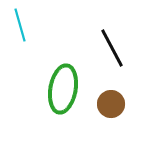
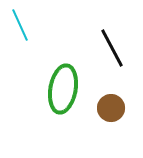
cyan line: rotated 8 degrees counterclockwise
brown circle: moved 4 px down
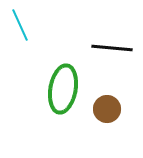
black line: rotated 57 degrees counterclockwise
brown circle: moved 4 px left, 1 px down
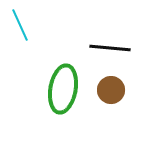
black line: moved 2 px left
brown circle: moved 4 px right, 19 px up
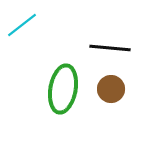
cyan line: moved 2 px right; rotated 76 degrees clockwise
brown circle: moved 1 px up
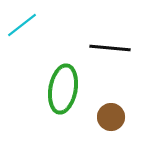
brown circle: moved 28 px down
